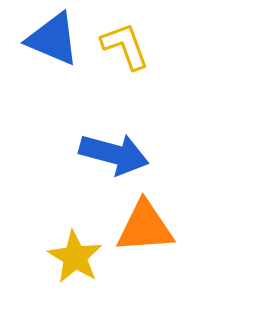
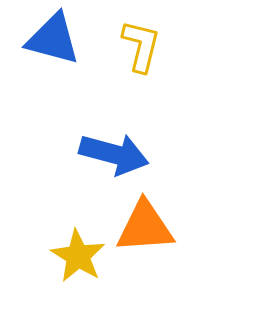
blue triangle: rotated 8 degrees counterclockwise
yellow L-shape: moved 16 px right; rotated 34 degrees clockwise
yellow star: moved 3 px right, 1 px up
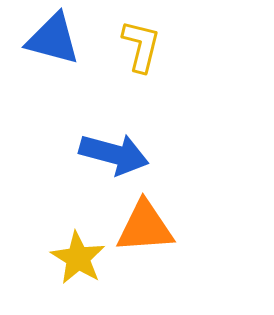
yellow star: moved 2 px down
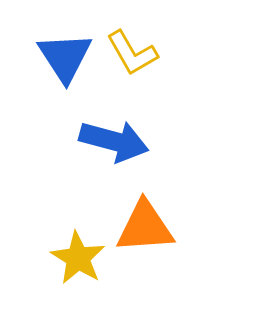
blue triangle: moved 12 px right, 18 px down; rotated 42 degrees clockwise
yellow L-shape: moved 9 px left, 7 px down; rotated 136 degrees clockwise
blue arrow: moved 13 px up
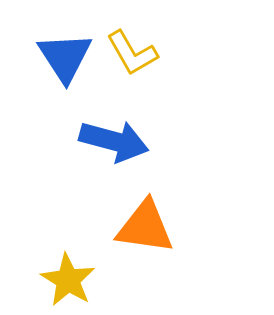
orange triangle: rotated 12 degrees clockwise
yellow star: moved 10 px left, 22 px down
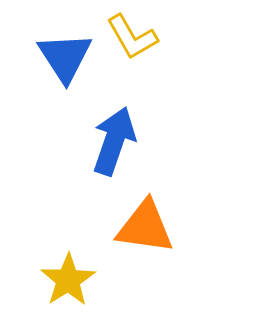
yellow L-shape: moved 16 px up
blue arrow: rotated 86 degrees counterclockwise
yellow star: rotated 8 degrees clockwise
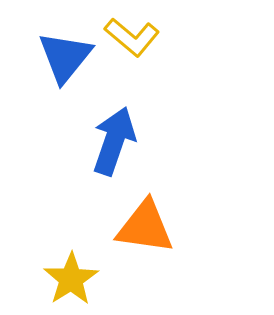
yellow L-shape: rotated 20 degrees counterclockwise
blue triangle: rotated 12 degrees clockwise
yellow star: moved 3 px right, 1 px up
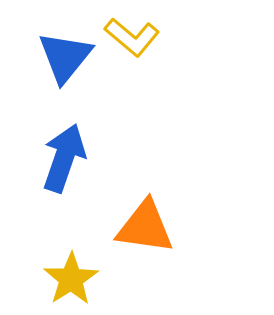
blue arrow: moved 50 px left, 17 px down
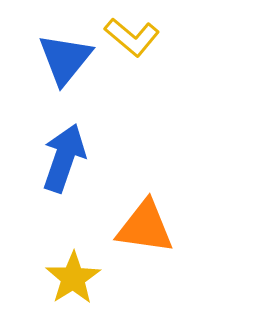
blue triangle: moved 2 px down
yellow star: moved 2 px right, 1 px up
